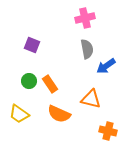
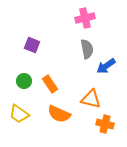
green circle: moved 5 px left
orange cross: moved 3 px left, 7 px up
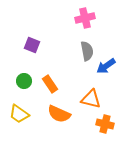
gray semicircle: moved 2 px down
